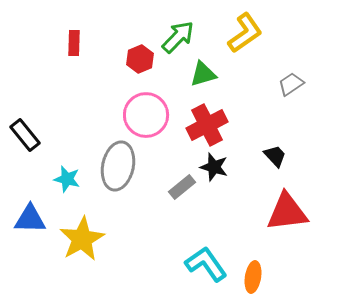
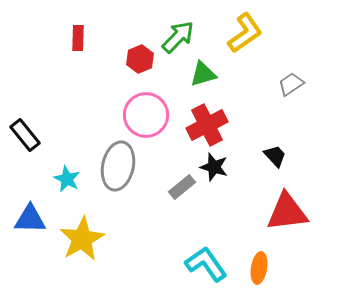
red rectangle: moved 4 px right, 5 px up
cyan star: rotated 12 degrees clockwise
orange ellipse: moved 6 px right, 9 px up
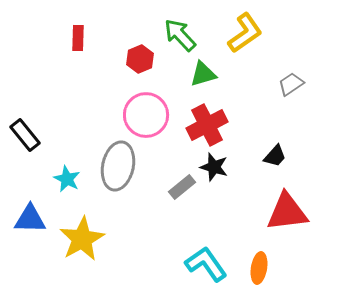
green arrow: moved 2 px right, 2 px up; rotated 87 degrees counterclockwise
black trapezoid: rotated 85 degrees clockwise
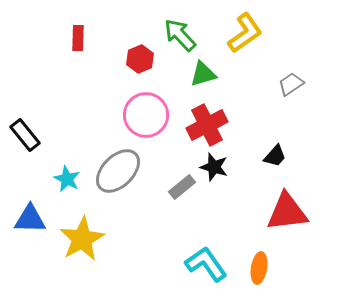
gray ellipse: moved 5 px down; rotated 33 degrees clockwise
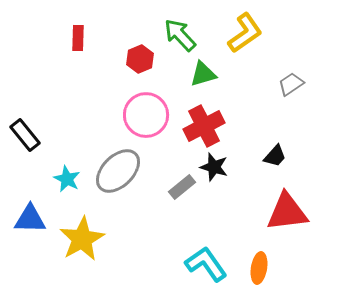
red cross: moved 3 px left, 1 px down
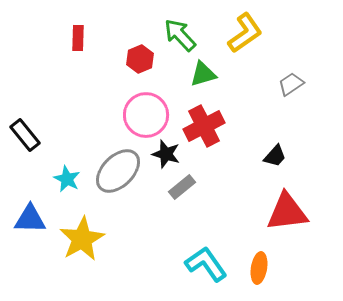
black star: moved 48 px left, 13 px up
